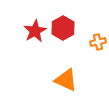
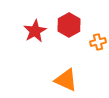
red hexagon: moved 6 px right, 3 px up
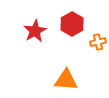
red hexagon: moved 3 px right, 1 px up
orange triangle: rotated 20 degrees counterclockwise
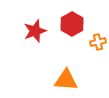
red star: rotated 10 degrees clockwise
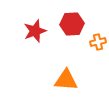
red hexagon: rotated 25 degrees clockwise
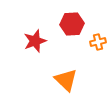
red star: moved 10 px down
orange triangle: rotated 40 degrees clockwise
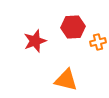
red hexagon: moved 1 px right, 3 px down
orange triangle: rotated 30 degrees counterclockwise
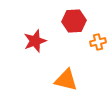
red hexagon: moved 1 px right, 6 px up
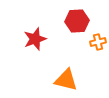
red hexagon: moved 3 px right
red star: moved 2 px up
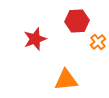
orange cross: rotated 28 degrees counterclockwise
orange triangle: rotated 20 degrees counterclockwise
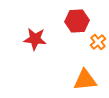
red star: rotated 25 degrees clockwise
orange triangle: moved 19 px right
